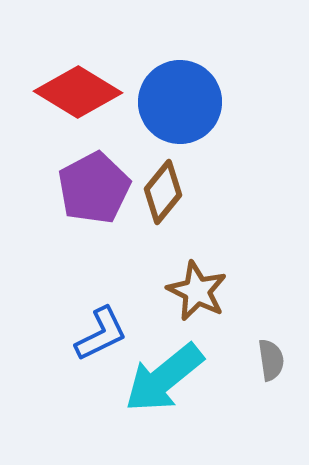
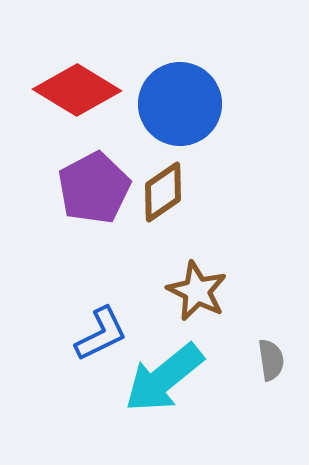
red diamond: moved 1 px left, 2 px up
blue circle: moved 2 px down
brown diamond: rotated 16 degrees clockwise
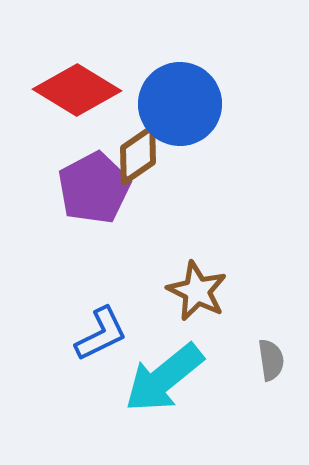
brown diamond: moved 25 px left, 37 px up
